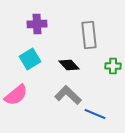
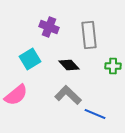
purple cross: moved 12 px right, 3 px down; rotated 24 degrees clockwise
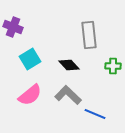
purple cross: moved 36 px left
pink semicircle: moved 14 px right
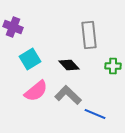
pink semicircle: moved 6 px right, 4 px up
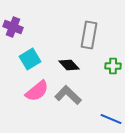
gray rectangle: rotated 16 degrees clockwise
pink semicircle: moved 1 px right
blue line: moved 16 px right, 5 px down
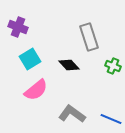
purple cross: moved 5 px right
gray rectangle: moved 2 px down; rotated 28 degrees counterclockwise
green cross: rotated 21 degrees clockwise
pink semicircle: moved 1 px left, 1 px up
gray L-shape: moved 4 px right, 19 px down; rotated 8 degrees counterclockwise
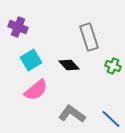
cyan square: moved 1 px right, 1 px down
blue line: rotated 20 degrees clockwise
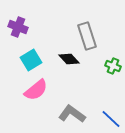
gray rectangle: moved 2 px left, 1 px up
black diamond: moved 6 px up
